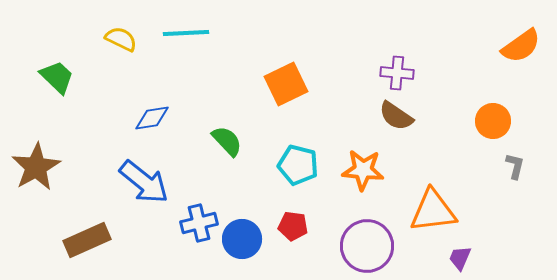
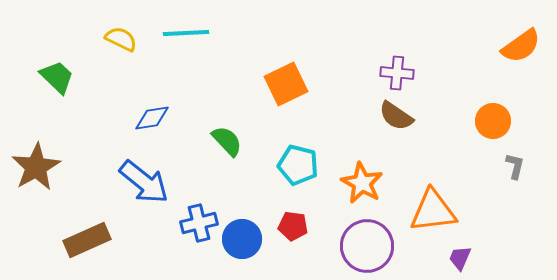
orange star: moved 1 px left, 13 px down; rotated 24 degrees clockwise
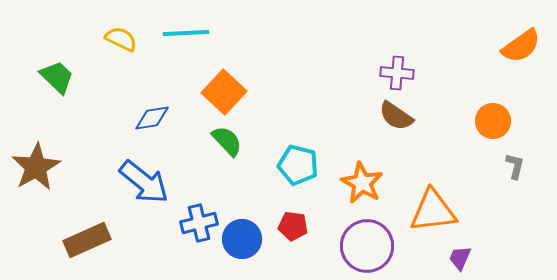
orange square: moved 62 px left, 8 px down; rotated 21 degrees counterclockwise
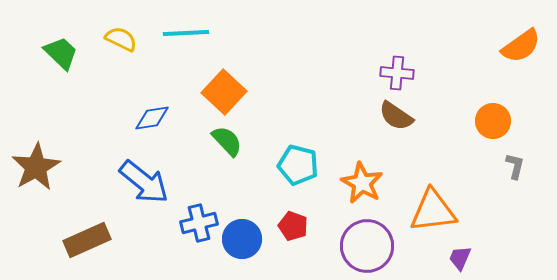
green trapezoid: moved 4 px right, 24 px up
red pentagon: rotated 12 degrees clockwise
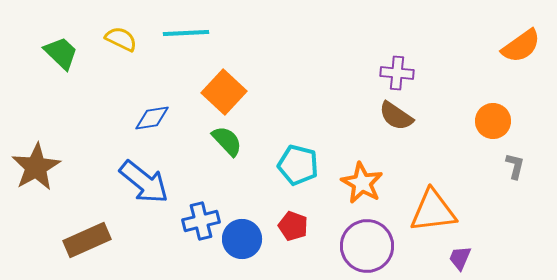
blue cross: moved 2 px right, 2 px up
